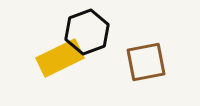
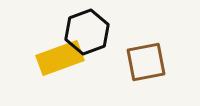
yellow rectangle: rotated 6 degrees clockwise
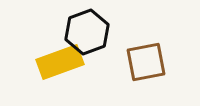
yellow rectangle: moved 4 px down
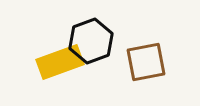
black hexagon: moved 4 px right, 9 px down
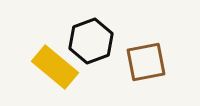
yellow rectangle: moved 5 px left, 5 px down; rotated 60 degrees clockwise
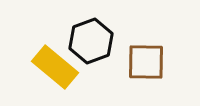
brown square: rotated 12 degrees clockwise
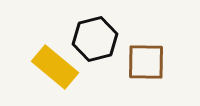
black hexagon: moved 4 px right, 2 px up; rotated 6 degrees clockwise
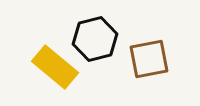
brown square: moved 3 px right, 3 px up; rotated 12 degrees counterclockwise
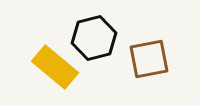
black hexagon: moved 1 px left, 1 px up
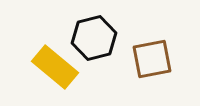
brown square: moved 3 px right
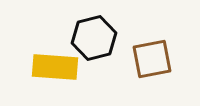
yellow rectangle: rotated 36 degrees counterclockwise
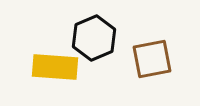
black hexagon: rotated 9 degrees counterclockwise
